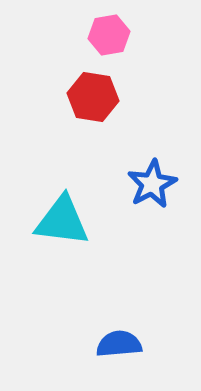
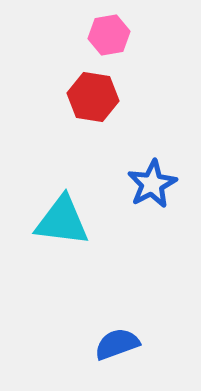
blue semicircle: moved 2 px left; rotated 15 degrees counterclockwise
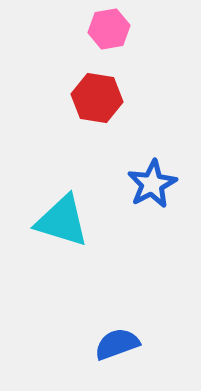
pink hexagon: moved 6 px up
red hexagon: moved 4 px right, 1 px down
cyan triangle: rotated 10 degrees clockwise
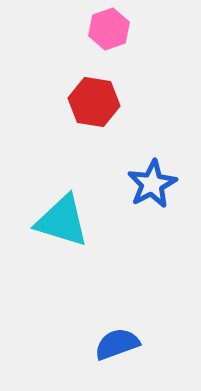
pink hexagon: rotated 9 degrees counterclockwise
red hexagon: moved 3 px left, 4 px down
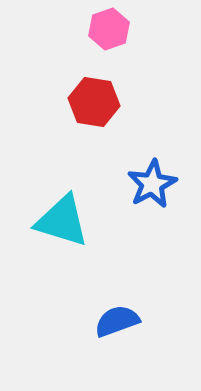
blue semicircle: moved 23 px up
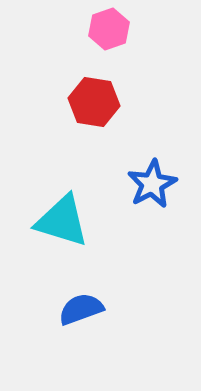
blue semicircle: moved 36 px left, 12 px up
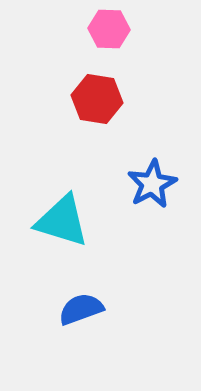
pink hexagon: rotated 21 degrees clockwise
red hexagon: moved 3 px right, 3 px up
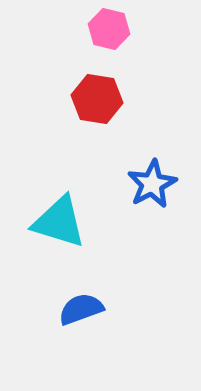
pink hexagon: rotated 12 degrees clockwise
cyan triangle: moved 3 px left, 1 px down
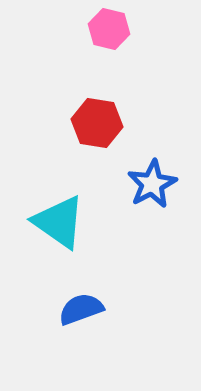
red hexagon: moved 24 px down
cyan triangle: rotated 18 degrees clockwise
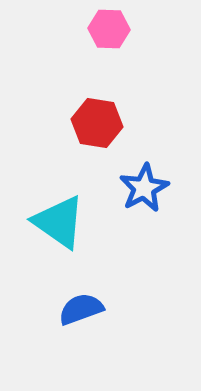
pink hexagon: rotated 12 degrees counterclockwise
blue star: moved 8 px left, 4 px down
